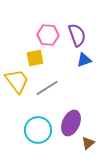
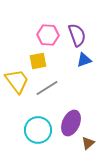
yellow square: moved 3 px right, 3 px down
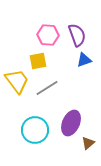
cyan circle: moved 3 px left
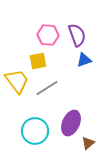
cyan circle: moved 1 px down
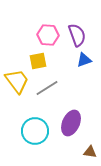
brown triangle: moved 2 px right, 9 px down; rotated 48 degrees clockwise
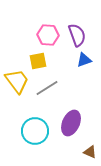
brown triangle: rotated 16 degrees clockwise
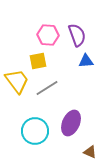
blue triangle: moved 2 px right, 1 px down; rotated 14 degrees clockwise
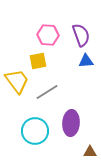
purple semicircle: moved 4 px right
gray line: moved 4 px down
purple ellipse: rotated 20 degrees counterclockwise
brown triangle: rotated 24 degrees counterclockwise
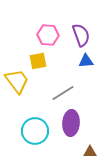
gray line: moved 16 px right, 1 px down
